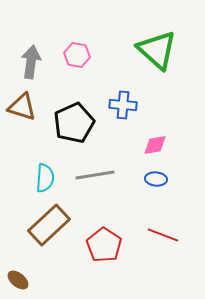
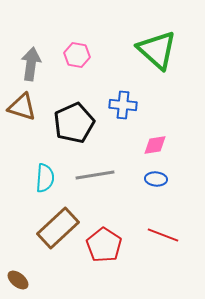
gray arrow: moved 2 px down
brown rectangle: moved 9 px right, 3 px down
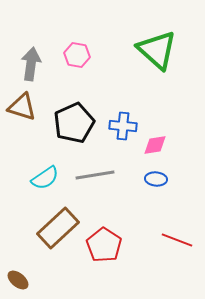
blue cross: moved 21 px down
cyan semicircle: rotated 52 degrees clockwise
red line: moved 14 px right, 5 px down
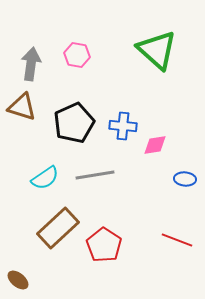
blue ellipse: moved 29 px right
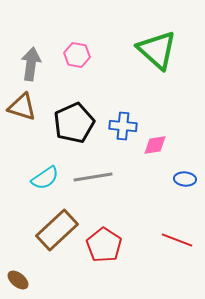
gray line: moved 2 px left, 2 px down
brown rectangle: moved 1 px left, 2 px down
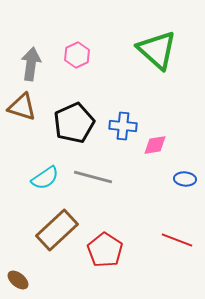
pink hexagon: rotated 25 degrees clockwise
gray line: rotated 24 degrees clockwise
red pentagon: moved 1 px right, 5 px down
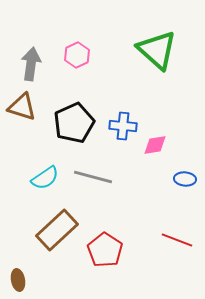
brown ellipse: rotated 40 degrees clockwise
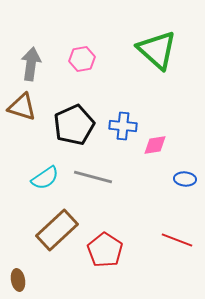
pink hexagon: moved 5 px right, 4 px down; rotated 15 degrees clockwise
black pentagon: moved 2 px down
